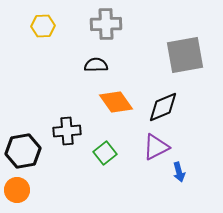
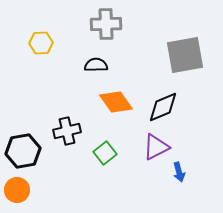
yellow hexagon: moved 2 px left, 17 px down
black cross: rotated 8 degrees counterclockwise
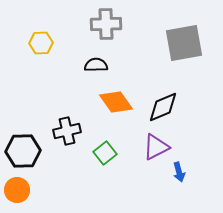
gray square: moved 1 px left, 12 px up
black hexagon: rotated 8 degrees clockwise
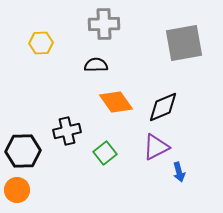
gray cross: moved 2 px left
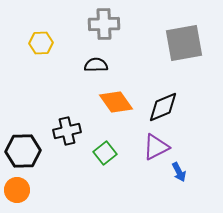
blue arrow: rotated 12 degrees counterclockwise
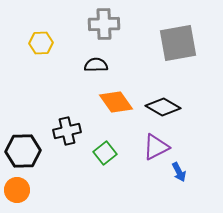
gray square: moved 6 px left
black diamond: rotated 52 degrees clockwise
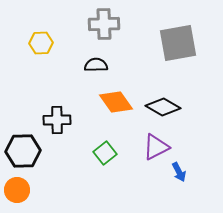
black cross: moved 10 px left, 11 px up; rotated 12 degrees clockwise
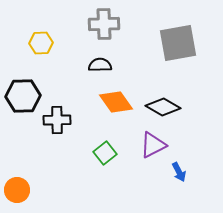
black semicircle: moved 4 px right
purple triangle: moved 3 px left, 2 px up
black hexagon: moved 55 px up
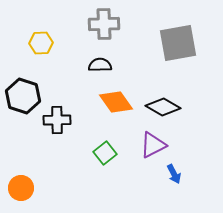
black hexagon: rotated 20 degrees clockwise
blue arrow: moved 5 px left, 2 px down
orange circle: moved 4 px right, 2 px up
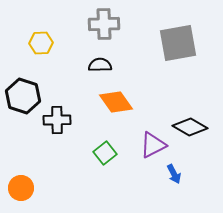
black diamond: moved 27 px right, 20 px down
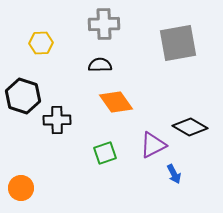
green square: rotated 20 degrees clockwise
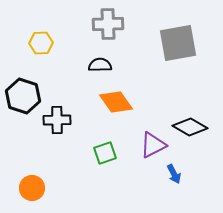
gray cross: moved 4 px right
orange circle: moved 11 px right
